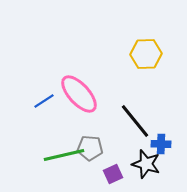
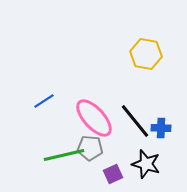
yellow hexagon: rotated 12 degrees clockwise
pink ellipse: moved 15 px right, 24 px down
blue cross: moved 16 px up
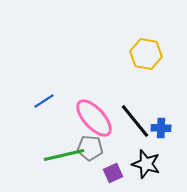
purple square: moved 1 px up
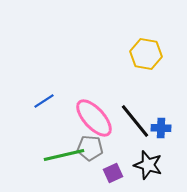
black star: moved 2 px right, 1 px down
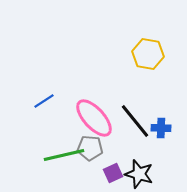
yellow hexagon: moved 2 px right
black star: moved 9 px left, 9 px down
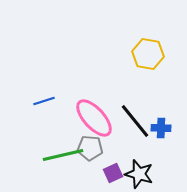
blue line: rotated 15 degrees clockwise
green line: moved 1 px left
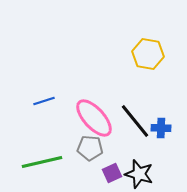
green line: moved 21 px left, 7 px down
purple square: moved 1 px left
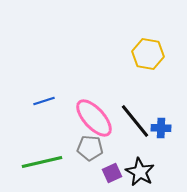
black star: moved 1 px right, 2 px up; rotated 12 degrees clockwise
